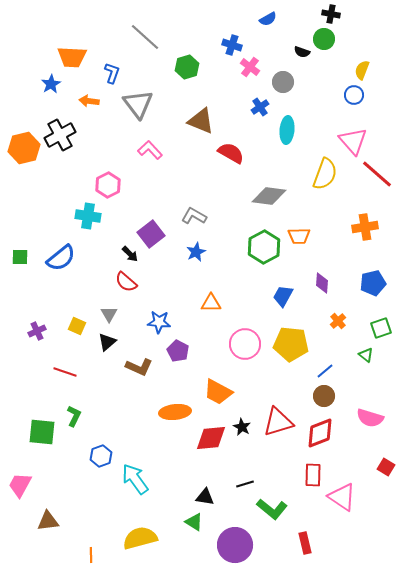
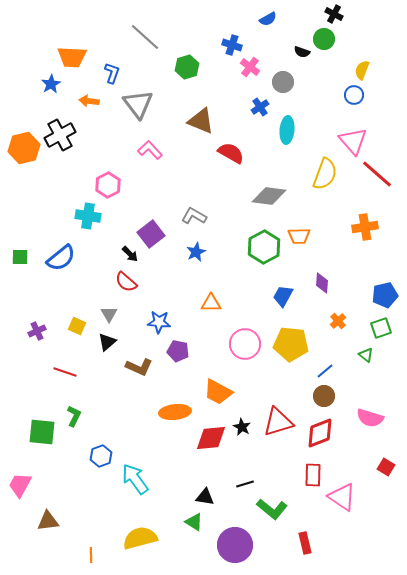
black cross at (331, 14): moved 3 px right; rotated 18 degrees clockwise
blue pentagon at (373, 283): moved 12 px right, 12 px down
purple pentagon at (178, 351): rotated 15 degrees counterclockwise
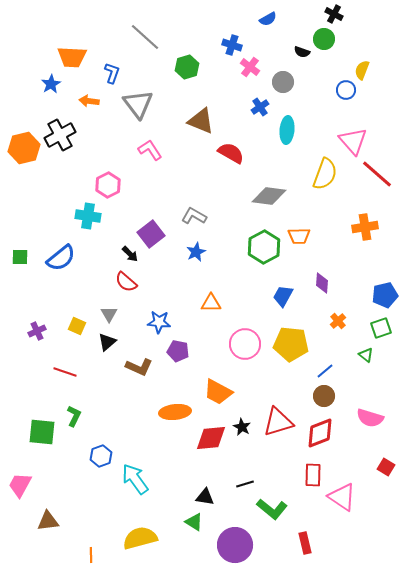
blue circle at (354, 95): moved 8 px left, 5 px up
pink L-shape at (150, 150): rotated 10 degrees clockwise
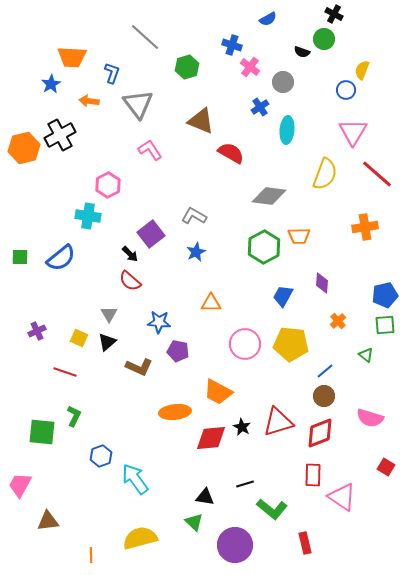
pink triangle at (353, 141): moved 9 px up; rotated 12 degrees clockwise
red semicircle at (126, 282): moved 4 px right, 1 px up
yellow square at (77, 326): moved 2 px right, 12 px down
green square at (381, 328): moved 4 px right, 3 px up; rotated 15 degrees clockwise
green triangle at (194, 522): rotated 12 degrees clockwise
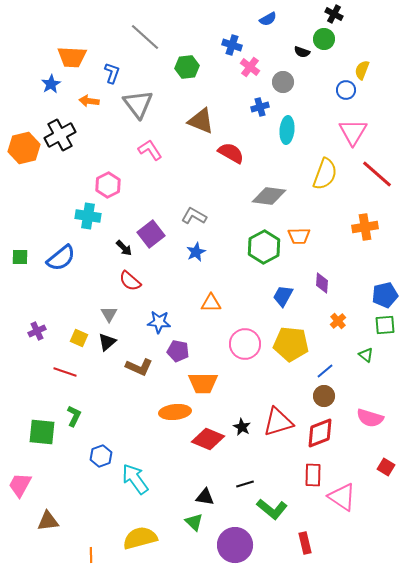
green hexagon at (187, 67): rotated 10 degrees clockwise
blue cross at (260, 107): rotated 18 degrees clockwise
black arrow at (130, 254): moved 6 px left, 6 px up
orange trapezoid at (218, 392): moved 15 px left, 9 px up; rotated 28 degrees counterclockwise
red diamond at (211, 438): moved 3 px left, 1 px down; rotated 28 degrees clockwise
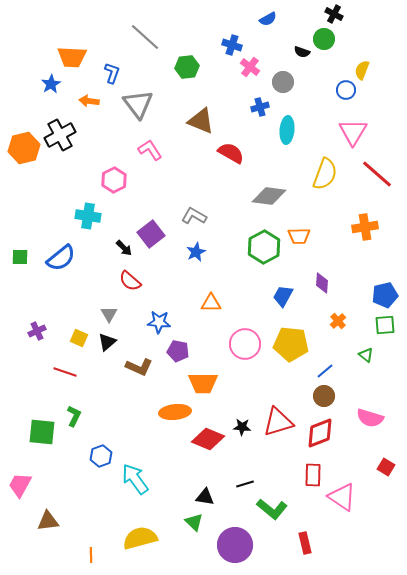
pink hexagon at (108, 185): moved 6 px right, 5 px up
black star at (242, 427): rotated 24 degrees counterclockwise
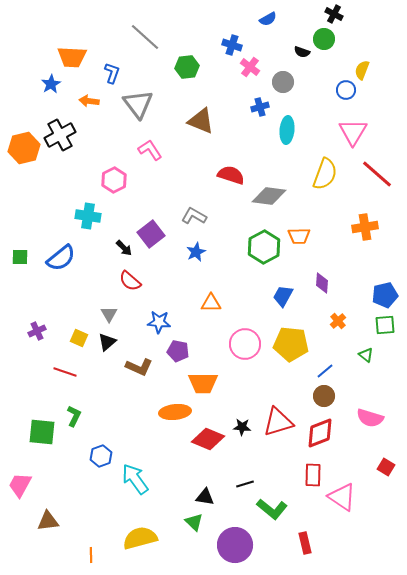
red semicircle at (231, 153): moved 22 px down; rotated 12 degrees counterclockwise
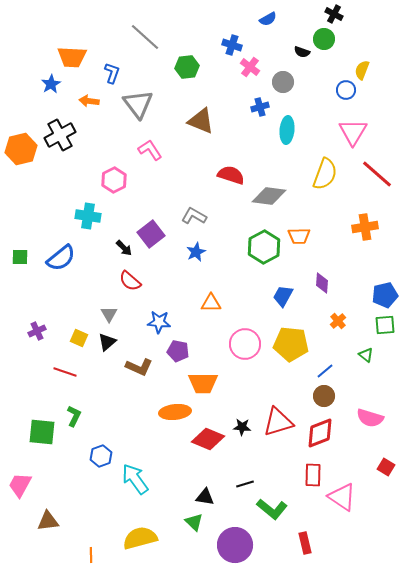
orange hexagon at (24, 148): moved 3 px left, 1 px down
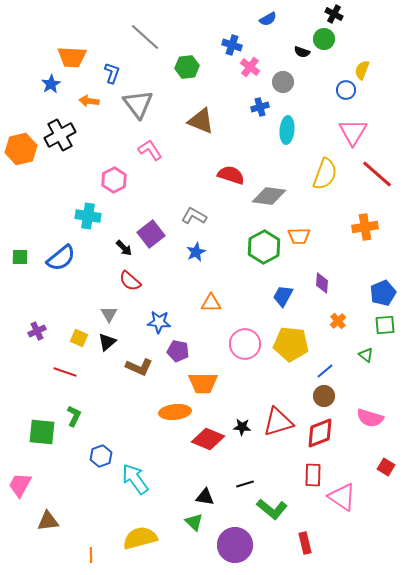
blue pentagon at (385, 295): moved 2 px left, 2 px up; rotated 10 degrees counterclockwise
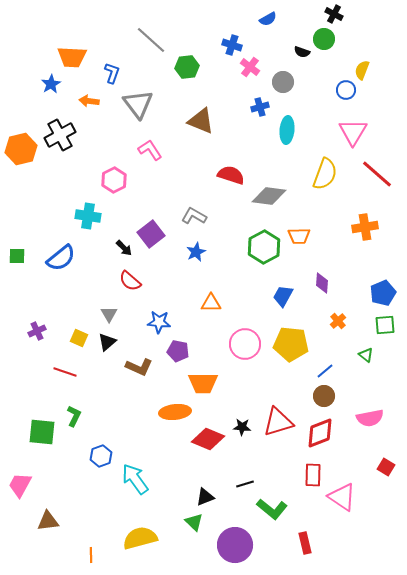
gray line at (145, 37): moved 6 px right, 3 px down
green square at (20, 257): moved 3 px left, 1 px up
pink semicircle at (370, 418): rotated 28 degrees counterclockwise
black triangle at (205, 497): rotated 30 degrees counterclockwise
